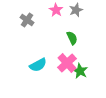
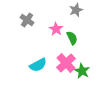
pink star: moved 19 px down
pink cross: moved 1 px left
green star: moved 2 px right
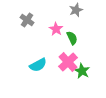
pink cross: moved 2 px right, 1 px up
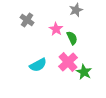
green star: moved 2 px right, 1 px down
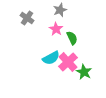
gray star: moved 16 px left
gray cross: moved 2 px up
cyan semicircle: moved 13 px right, 7 px up
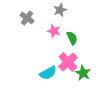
pink star: moved 2 px left, 2 px down; rotated 16 degrees counterclockwise
cyan semicircle: moved 3 px left, 15 px down
green star: moved 1 px left, 1 px down
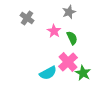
gray star: moved 9 px right, 2 px down
pink star: rotated 16 degrees clockwise
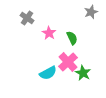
gray star: moved 22 px right
pink star: moved 5 px left, 2 px down
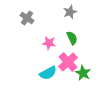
gray star: moved 21 px left
pink star: moved 10 px down; rotated 24 degrees counterclockwise
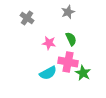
gray star: moved 2 px left
green semicircle: moved 1 px left, 1 px down
pink cross: rotated 36 degrees counterclockwise
